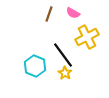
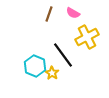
yellow star: moved 13 px left
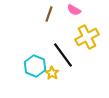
pink semicircle: moved 1 px right, 3 px up
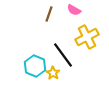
yellow star: moved 1 px right
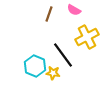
yellow star: rotated 24 degrees counterclockwise
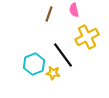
pink semicircle: rotated 48 degrees clockwise
cyan hexagon: moved 1 px left, 2 px up; rotated 15 degrees clockwise
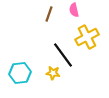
cyan hexagon: moved 14 px left, 9 px down; rotated 15 degrees clockwise
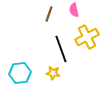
black line: moved 2 px left, 6 px up; rotated 16 degrees clockwise
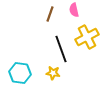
brown line: moved 1 px right
cyan hexagon: rotated 15 degrees clockwise
